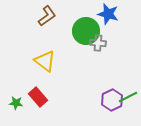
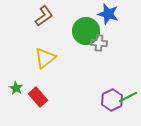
brown L-shape: moved 3 px left
gray cross: moved 1 px right
yellow triangle: moved 3 px up; rotated 45 degrees clockwise
green star: moved 15 px up; rotated 24 degrees clockwise
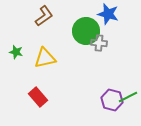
yellow triangle: rotated 25 degrees clockwise
green star: moved 36 px up; rotated 16 degrees counterclockwise
purple hexagon: rotated 20 degrees counterclockwise
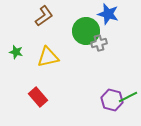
gray cross: rotated 21 degrees counterclockwise
yellow triangle: moved 3 px right, 1 px up
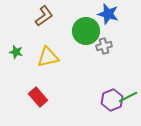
gray cross: moved 5 px right, 3 px down
purple hexagon: rotated 25 degrees clockwise
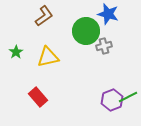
green star: rotated 24 degrees clockwise
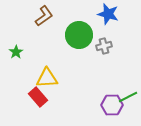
green circle: moved 7 px left, 4 px down
yellow triangle: moved 1 px left, 21 px down; rotated 10 degrees clockwise
purple hexagon: moved 5 px down; rotated 20 degrees clockwise
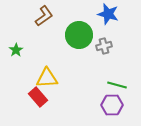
green star: moved 2 px up
green line: moved 11 px left, 12 px up; rotated 42 degrees clockwise
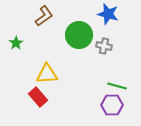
gray cross: rotated 28 degrees clockwise
green star: moved 7 px up
yellow triangle: moved 4 px up
green line: moved 1 px down
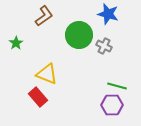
gray cross: rotated 14 degrees clockwise
yellow triangle: rotated 25 degrees clockwise
